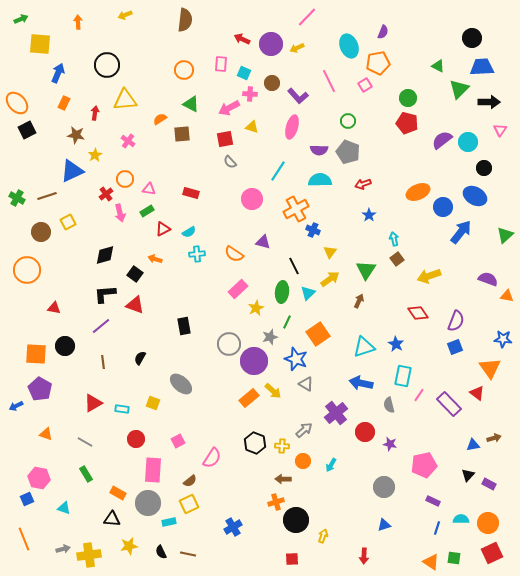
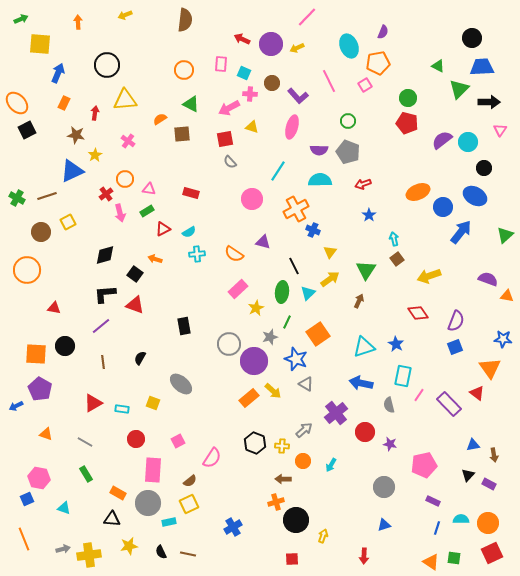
brown arrow at (494, 438): moved 17 px down; rotated 96 degrees clockwise
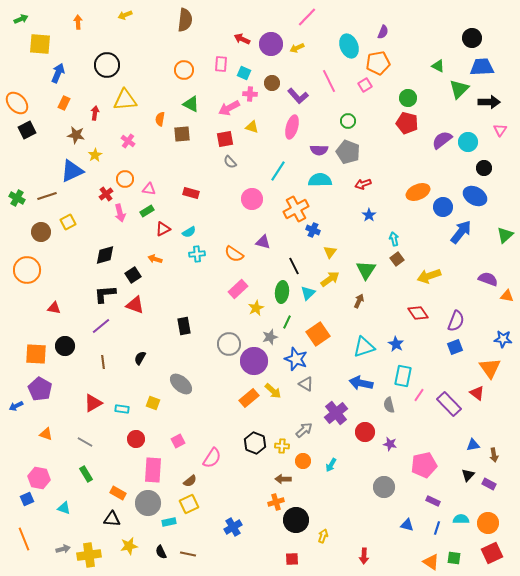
orange semicircle at (160, 119): rotated 48 degrees counterclockwise
black square at (135, 274): moved 2 px left, 1 px down; rotated 21 degrees clockwise
blue triangle at (384, 525): moved 23 px right; rotated 32 degrees clockwise
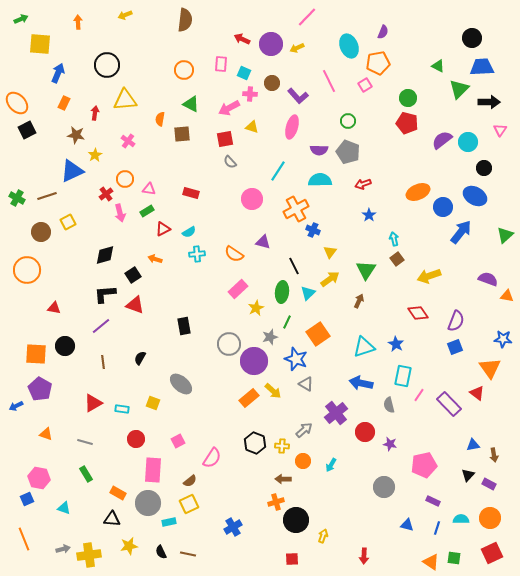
gray line at (85, 442): rotated 14 degrees counterclockwise
orange circle at (488, 523): moved 2 px right, 5 px up
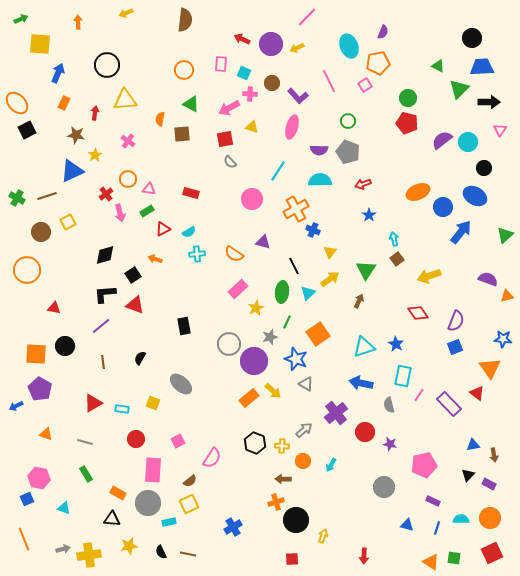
yellow arrow at (125, 15): moved 1 px right, 2 px up
orange circle at (125, 179): moved 3 px right
orange triangle at (507, 296): rotated 24 degrees counterclockwise
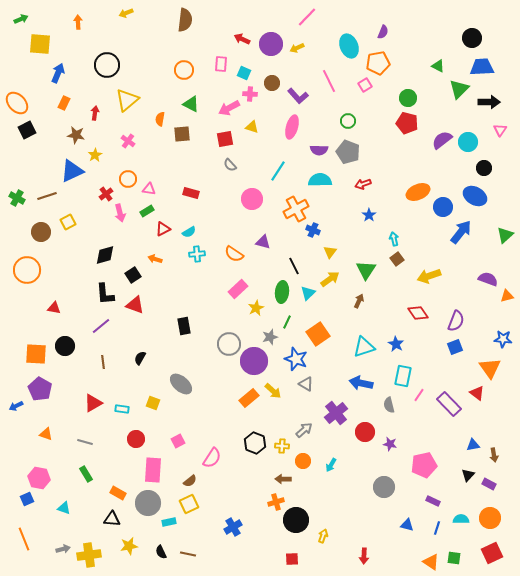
yellow triangle at (125, 100): moved 2 px right; rotated 35 degrees counterclockwise
gray semicircle at (230, 162): moved 3 px down
black L-shape at (105, 294): rotated 90 degrees counterclockwise
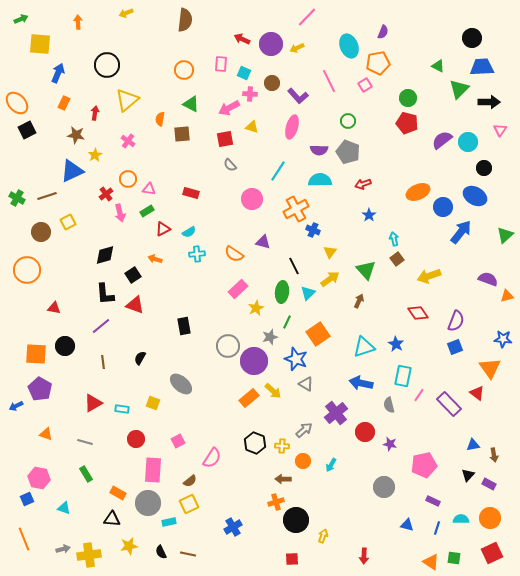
green triangle at (366, 270): rotated 15 degrees counterclockwise
gray circle at (229, 344): moved 1 px left, 2 px down
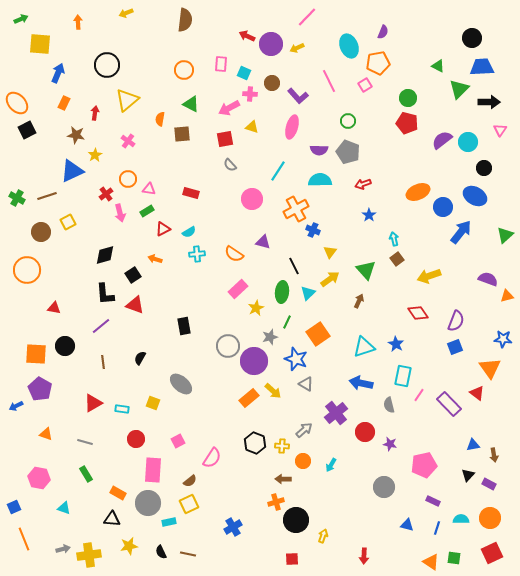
red arrow at (242, 39): moved 5 px right, 3 px up
blue square at (27, 499): moved 13 px left, 8 px down
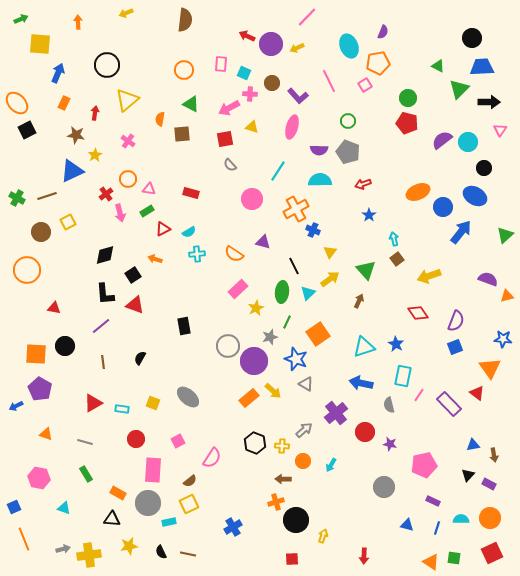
gray ellipse at (181, 384): moved 7 px right, 13 px down
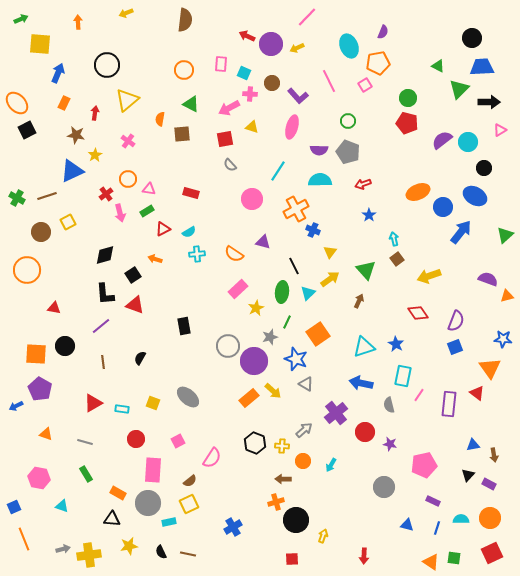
pink triangle at (500, 130): rotated 24 degrees clockwise
purple rectangle at (449, 404): rotated 50 degrees clockwise
cyan triangle at (64, 508): moved 2 px left, 2 px up
